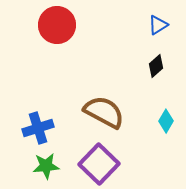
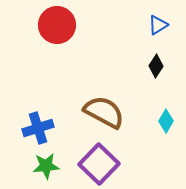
black diamond: rotated 15 degrees counterclockwise
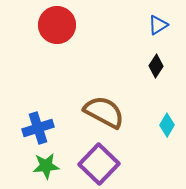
cyan diamond: moved 1 px right, 4 px down
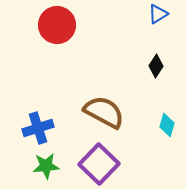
blue triangle: moved 11 px up
cyan diamond: rotated 15 degrees counterclockwise
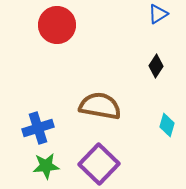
brown semicircle: moved 4 px left, 6 px up; rotated 18 degrees counterclockwise
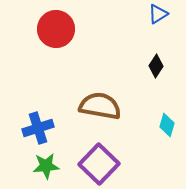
red circle: moved 1 px left, 4 px down
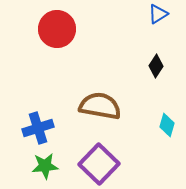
red circle: moved 1 px right
green star: moved 1 px left
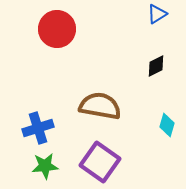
blue triangle: moved 1 px left
black diamond: rotated 30 degrees clockwise
purple square: moved 1 px right, 2 px up; rotated 9 degrees counterclockwise
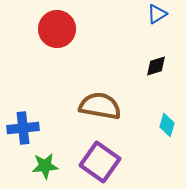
black diamond: rotated 10 degrees clockwise
blue cross: moved 15 px left; rotated 12 degrees clockwise
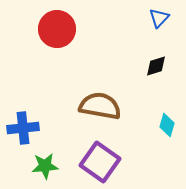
blue triangle: moved 2 px right, 4 px down; rotated 15 degrees counterclockwise
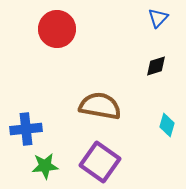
blue triangle: moved 1 px left
blue cross: moved 3 px right, 1 px down
